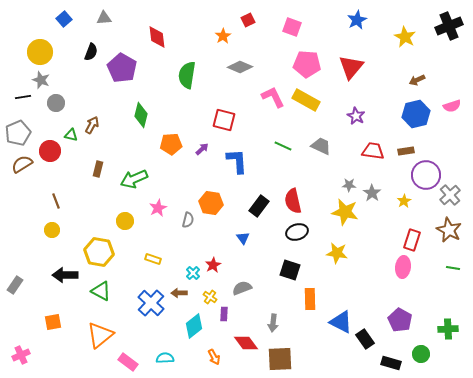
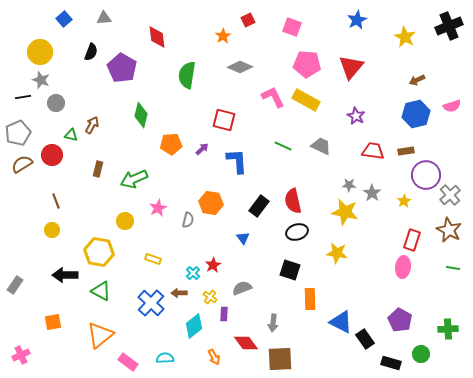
red circle at (50, 151): moved 2 px right, 4 px down
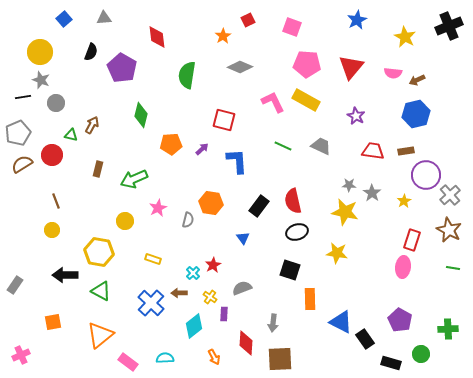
pink L-shape at (273, 97): moved 5 px down
pink semicircle at (452, 106): moved 59 px left, 33 px up; rotated 24 degrees clockwise
red diamond at (246, 343): rotated 40 degrees clockwise
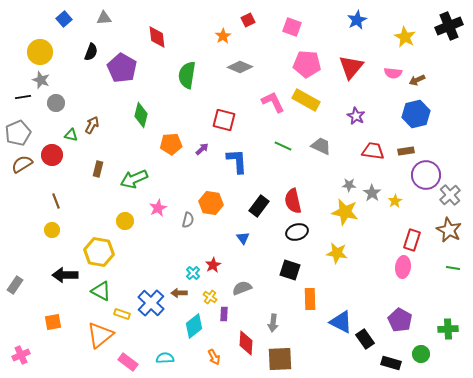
yellow star at (404, 201): moved 9 px left
yellow rectangle at (153, 259): moved 31 px left, 55 px down
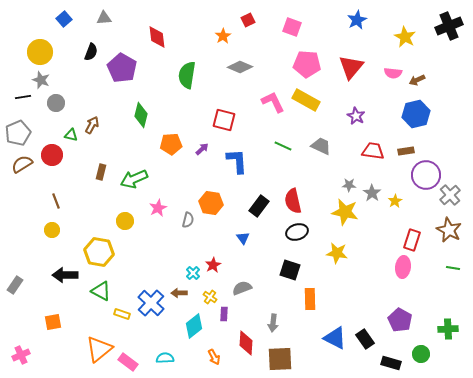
brown rectangle at (98, 169): moved 3 px right, 3 px down
blue triangle at (341, 322): moved 6 px left, 16 px down
orange triangle at (100, 335): moved 1 px left, 14 px down
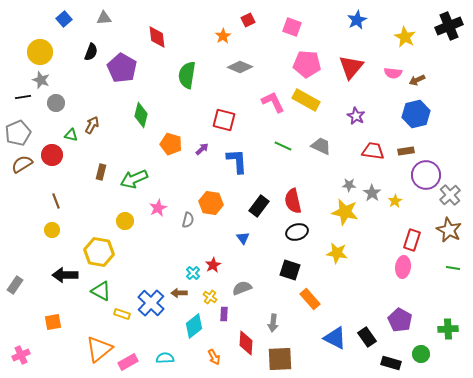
orange pentagon at (171, 144): rotated 20 degrees clockwise
orange rectangle at (310, 299): rotated 40 degrees counterclockwise
black rectangle at (365, 339): moved 2 px right, 2 px up
pink rectangle at (128, 362): rotated 66 degrees counterclockwise
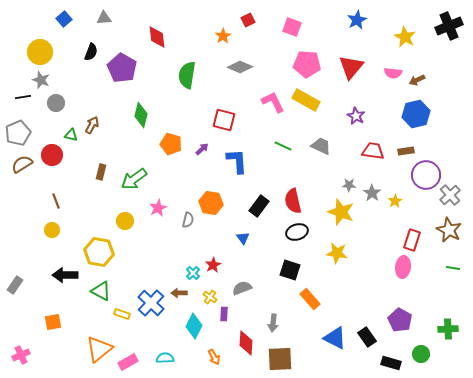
green arrow at (134, 179): rotated 12 degrees counterclockwise
yellow star at (345, 212): moved 4 px left; rotated 8 degrees clockwise
cyan diamond at (194, 326): rotated 25 degrees counterclockwise
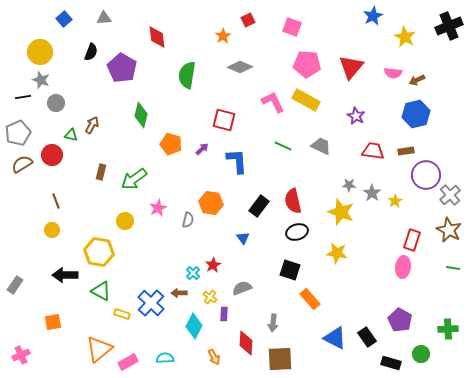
blue star at (357, 20): moved 16 px right, 4 px up
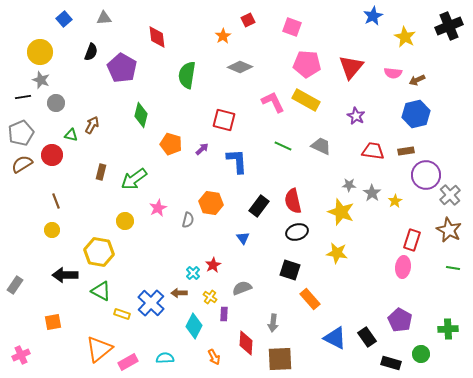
gray pentagon at (18, 133): moved 3 px right
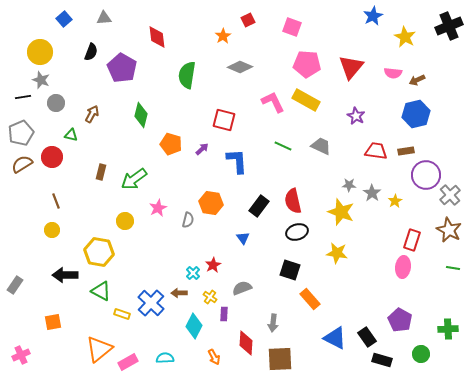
brown arrow at (92, 125): moved 11 px up
red trapezoid at (373, 151): moved 3 px right
red circle at (52, 155): moved 2 px down
black rectangle at (391, 363): moved 9 px left, 3 px up
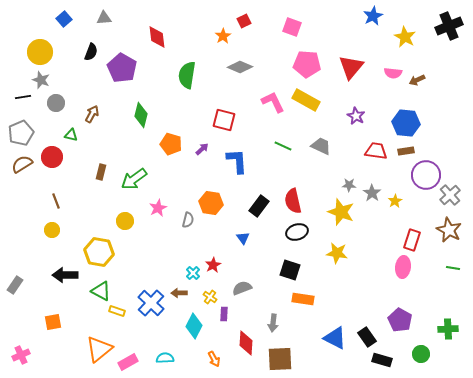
red square at (248, 20): moved 4 px left, 1 px down
blue hexagon at (416, 114): moved 10 px left, 9 px down; rotated 20 degrees clockwise
orange rectangle at (310, 299): moved 7 px left; rotated 40 degrees counterclockwise
yellow rectangle at (122, 314): moved 5 px left, 3 px up
orange arrow at (214, 357): moved 2 px down
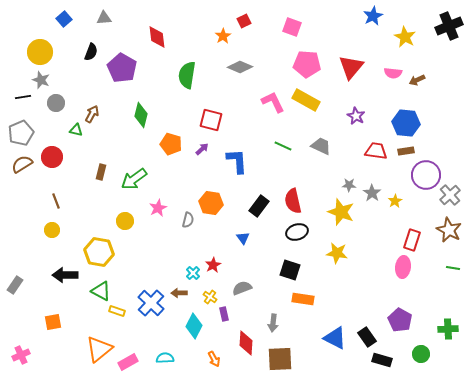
red square at (224, 120): moved 13 px left
green triangle at (71, 135): moved 5 px right, 5 px up
purple rectangle at (224, 314): rotated 16 degrees counterclockwise
